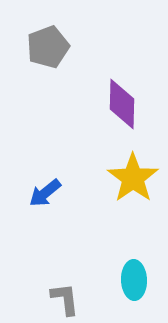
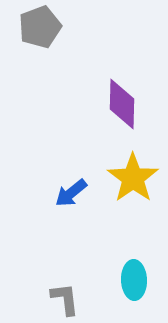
gray pentagon: moved 8 px left, 20 px up
blue arrow: moved 26 px right
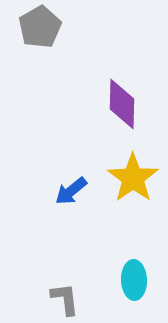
gray pentagon: rotated 9 degrees counterclockwise
blue arrow: moved 2 px up
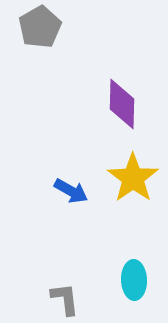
blue arrow: rotated 112 degrees counterclockwise
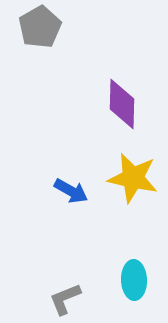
yellow star: rotated 24 degrees counterclockwise
gray L-shape: rotated 105 degrees counterclockwise
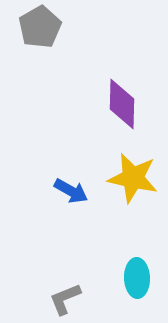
cyan ellipse: moved 3 px right, 2 px up
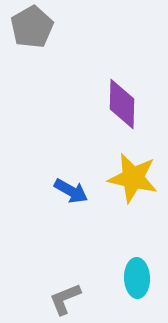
gray pentagon: moved 8 px left
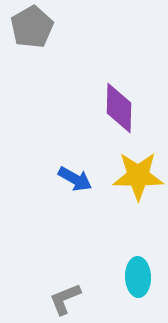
purple diamond: moved 3 px left, 4 px down
yellow star: moved 5 px right, 2 px up; rotated 12 degrees counterclockwise
blue arrow: moved 4 px right, 12 px up
cyan ellipse: moved 1 px right, 1 px up
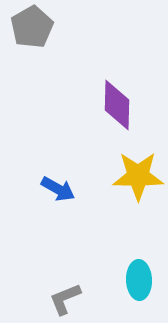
purple diamond: moved 2 px left, 3 px up
blue arrow: moved 17 px left, 10 px down
cyan ellipse: moved 1 px right, 3 px down
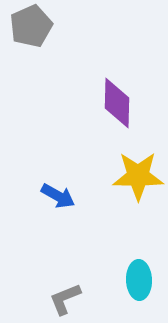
gray pentagon: moved 1 px left, 1 px up; rotated 6 degrees clockwise
purple diamond: moved 2 px up
blue arrow: moved 7 px down
